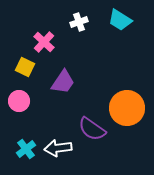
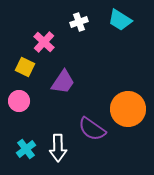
orange circle: moved 1 px right, 1 px down
white arrow: rotated 84 degrees counterclockwise
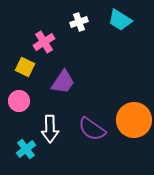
pink cross: rotated 15 degrees clockwise
orange circle: moved 6 px right, 11 px down
white arrow: moved 8 px left, 19 px up
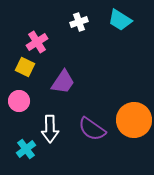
pink cross: moved 7 px left
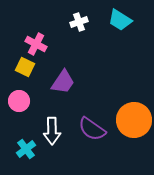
pink cross: moved 1 px left, 2 px down; rotated 30 degrees counterclockwise
white arrow: moved 2 px right, 2 px down
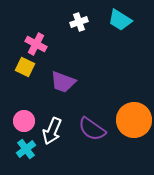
purple trapezoid: rotated 76 degrees clockwise
pink circle: moved 5 px right, 20 px down
white arrow: rotated 24 degrees clockwise
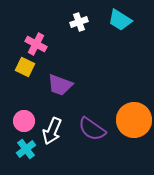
purple trapezoid: moved 3 px left, 3 px down
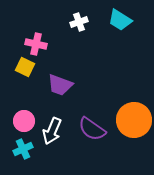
pink cross: rotated 15 degrees counterclockwise
cyan cross: moved 3 px left; rotated 12 degrees clockwise
